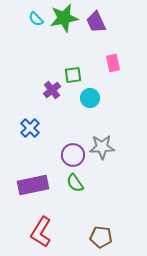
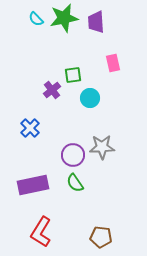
purple trapezoid: rotated 20 degrees clockwise
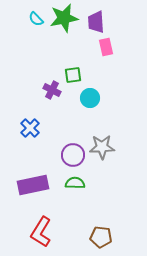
pink rectangle: moved 7 px left, 16 px up
purple cross: rotated 24 degrees counterclockwise
green semicircle: rotated 126 degrees clockwise
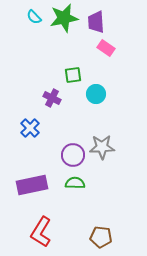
cyan semicircle: moved 2 px left, 2 px up
pink rectangle: moved 1 px down; rotated 42 degrees counterclockwise
purple cross: moved 8 px down
cyan circle: moved 6 px right, 4 px up
purple rectangle: moved 1 px left
